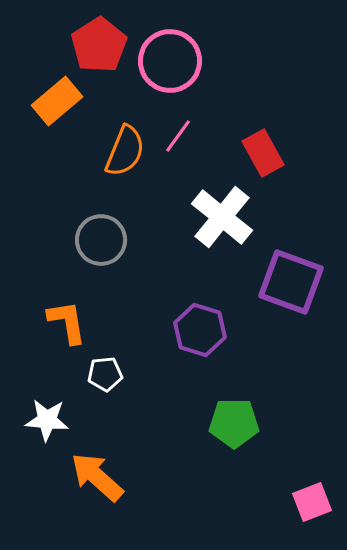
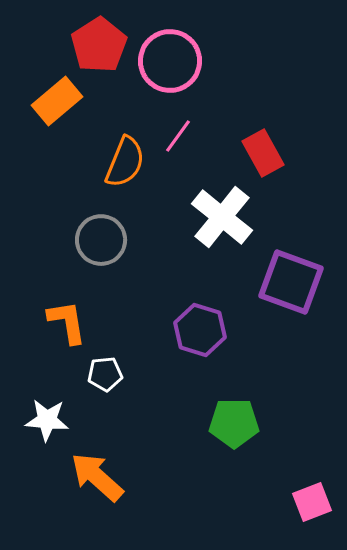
orange semicircle: moved 11 px down
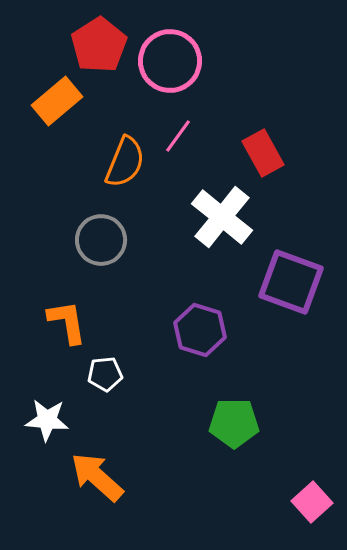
pink square: rotated 21 degrees counterclockwise
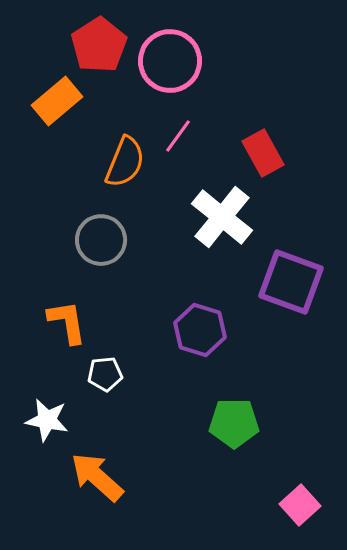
white star: rotated 6 degrees clockwise
pink square: moved 12 px left, 3 px down
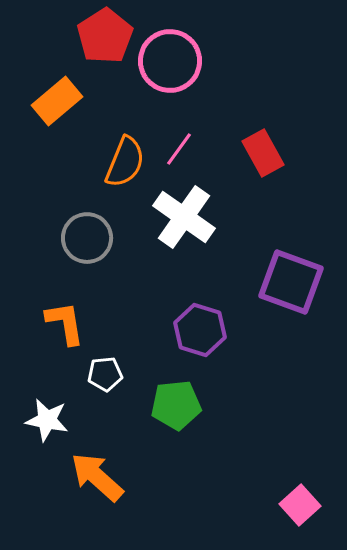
red pentagon: moved 6 px right, 9 px up
pink line: moved 1 px right, 13 px down
white cross: moved 38 px left; rotated 4 degrees counterclockwise
gray circle: moved 14 px left, 2 px up
orange L-shape: moved 2 px left, 1 px down
green pentagon: moved 58 px left, 18 px up; rotated 6 degrees counterclockwise
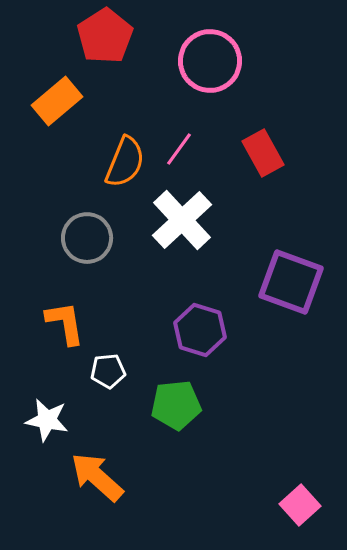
pink circle: moved 40 px right
white cross: moved 2 px left, 3 px down; rotated 12 degrees clockwise
white pentagon: moved 3 px right, 3 px up
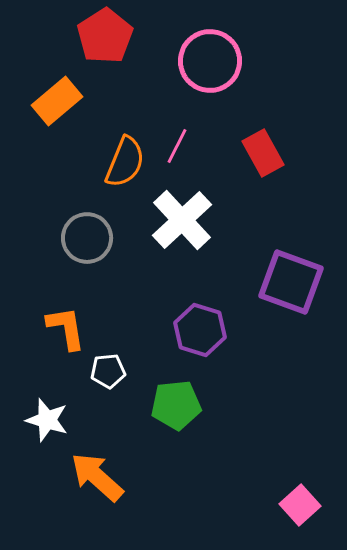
pink line: moved 2 px left, 3 px up; rotated 9 degrees counterclockwise
orange L-shape: moved 1 px right, 5 px down
white star: rotated 6 degrees clockwise
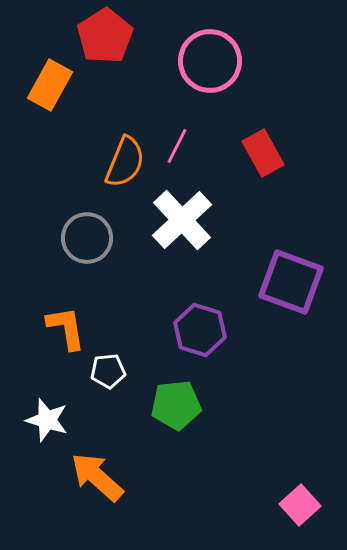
orange rectangle: moved 7 px left, 16 px up; rotated 21 degrees counterclockwise
